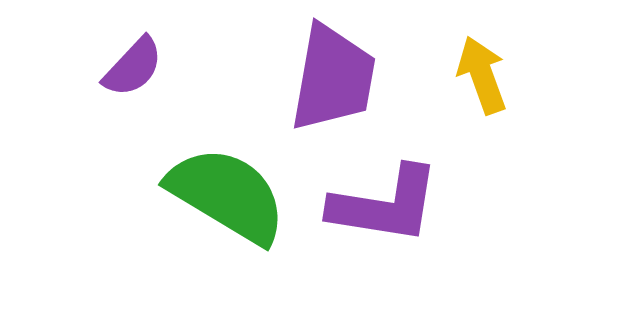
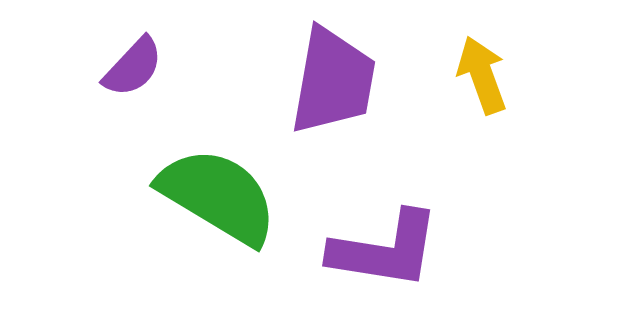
purple trapezoid: moved 3 px down
green semicircle: moved 9 px left, 1 px down
purple L-shape: moved 45 px down
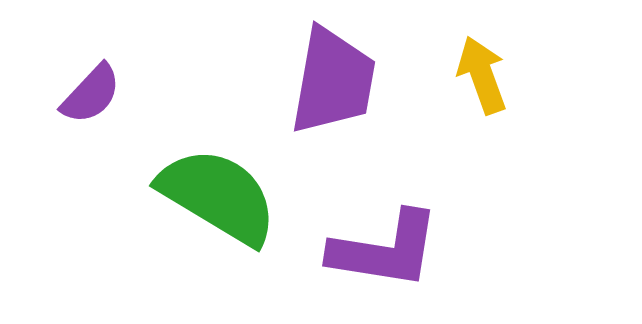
purple semicircle: moved 42 px left, 27 px down
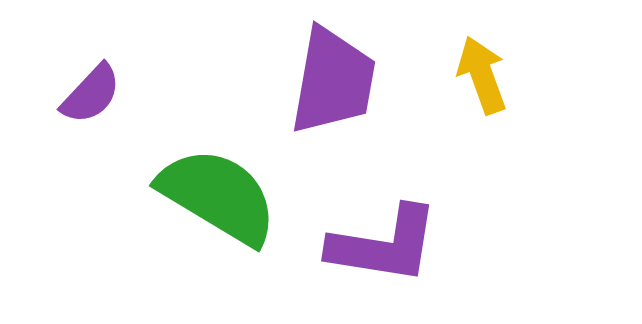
purple L-shape: moved 1 px left, 5 px up
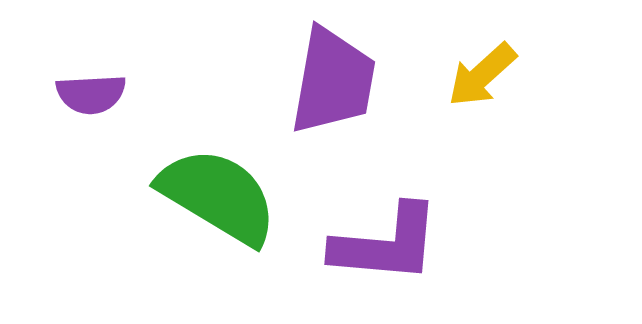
yellow arrow: rotated 112 degrees counterclockwise
purple semicircle: rotated 44 degrees clockwise
purple L-shape: moved 2 px right, 1 px up; rotated 4 degrees counterclockwise
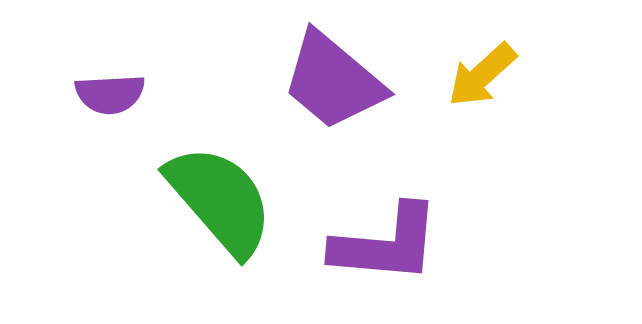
purple trapezoid: rotated 120 degrees clockwise
purple semicircle: moved 19 px right
green semicircle: moved 2 px right, 4 px down; rotated 18 degrees clockwise
